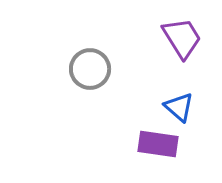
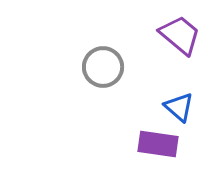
purple trapezoid: moved 2 px left, 3 px up; rotated 18 degrees counterclockwise
gray circle: moved 13 px right, 2 px up
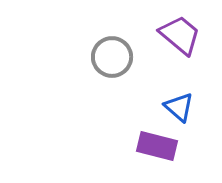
gray circle: moved 9 px right, 10 px up
purple rectangle: moved 1 px left, 2 px down; rotated 6 degrees clockwise
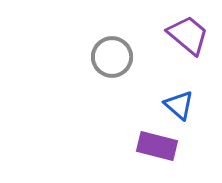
purple trapezoid: moved 8 px right
blue triangle: moved 2 px up
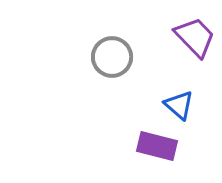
purple trapezoid: moved 7 px right, 2 px down; rotated 6 degrees clockwise
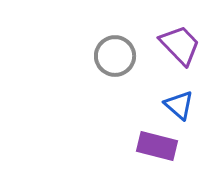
purple trapezoid: moved 15 px left, 8 px down
gray circle: moved 3 px right, 1 px up
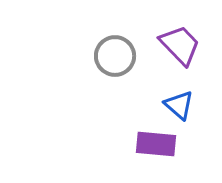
purple rectangle: moved 1 px left, 2 px up; rotated 9 degrees counterclockwise
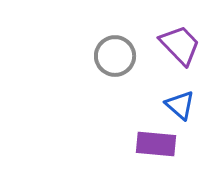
blue triangle: moved 1 px right
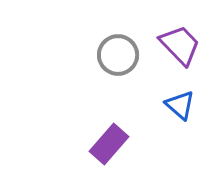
gray circle: moved 3 px right, 1 px up
purple rectangle: moved 47 px left; rotated 54 degrees counterclockwise
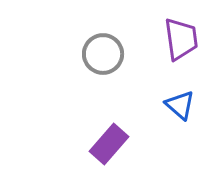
purple trapezoid: moved 1 px right, 6 px up; rotated 36 degrees clockwise
gray circle: moved 15 px left, 1 px up
